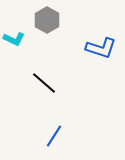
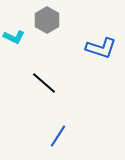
cyan L-shape: moved 2 px up
blue line: moved 4 px right
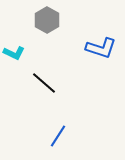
cyan L-shape: moved 16 px down
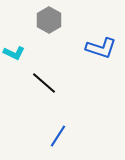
gray hexagon: moved 2 px right
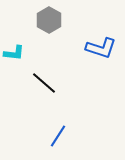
cyan L-shape: rotated 20 degrees counterclockwise
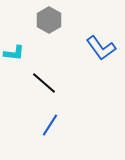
blue L-shape: rotated 36 degrees clockwise
blue line: moved 8 px left, 11 px up
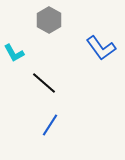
cyan L-shape: rotated 55 degrees clockwise
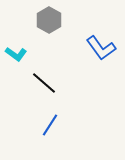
cyan L-shape: moved 2 px right, 1 px down; rotated 25 degrees counterclockwise
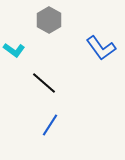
cyan L-shape: moved 2 px left, 4 px up
